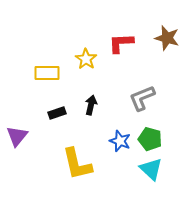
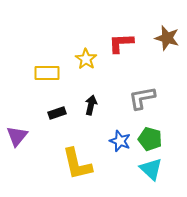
gray L-shape: rotated 12 degrees clockwise
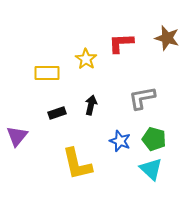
green pentagon: moved 4 px right
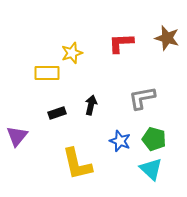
yellow star: moved 14 px left, 6 px up; rotated 20 degrees clockwise
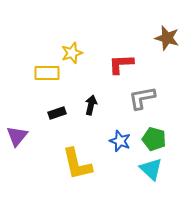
red L-shape: moved 21 px down
